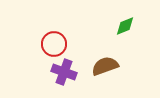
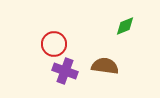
brown semicircle: rotated 28 degrees clockwise
purple cross: moved 1 px right, 1 px up
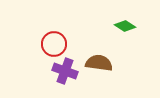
green diamond: rotated 55 degrees clockwise
brown semicircle: moved 6 px left, 3 px up
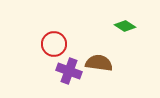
purple cross: moved 4 px right
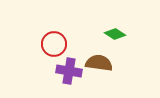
green diamond: moved 10 px left, 8 px down
purple cross: rotated 10 degrees counterclockwise
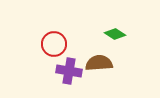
brown semicircle: rotated 12 degrees counterclockwise
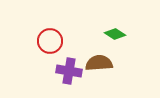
red circle: moved 4 px left, 3 px up
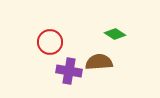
red circle: moved 1 px down
brown semicircle: moved 1 px up
